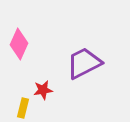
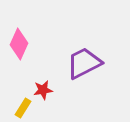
yellow rectangle: rotated 18 degrees clockwise
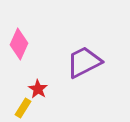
purple trapezoid: moved 1 px up
red star: moved 5 px left, 1 px up; rotated 30 degrees counterclockwise
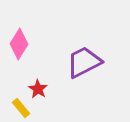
pink diamond: rotated 8 degrees clockwise
yellow rectangle: moved 2 px left; rotated 72 degrees counterclockwise
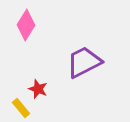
pink diamond: moved 7 px right, 19 px up
red star: rotated 12 degrees counterclockwise
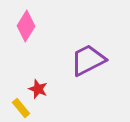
pink diamond: moved 1 px down
purple trapezoid: moved 4 px right, 2 px up
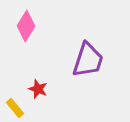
purple trapezoid: rotated 135 degrees clockwise
yellow rectangle: moved 6 px left
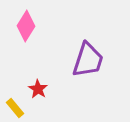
red star: rotated 12 degrees clockwise
